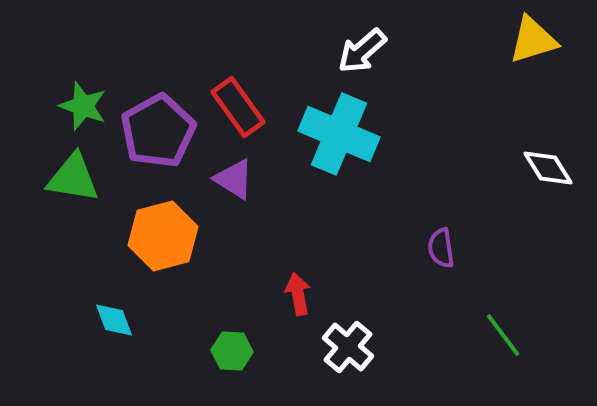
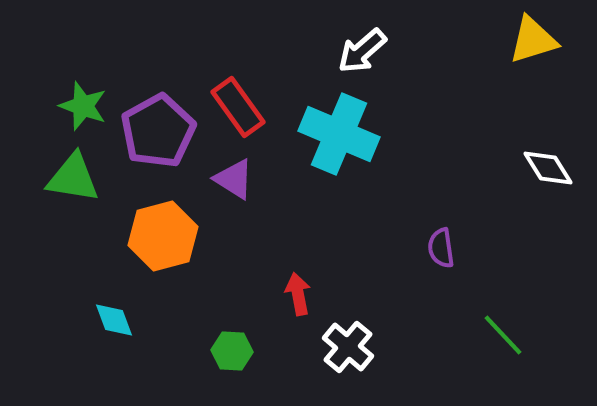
green line: rotated 6 degrees counterclockwise
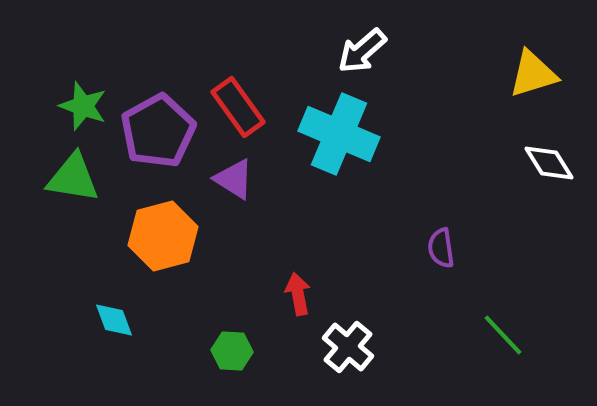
yellow triangle: moved 34 px down
white diamond: moved 1 px right, 5 px up
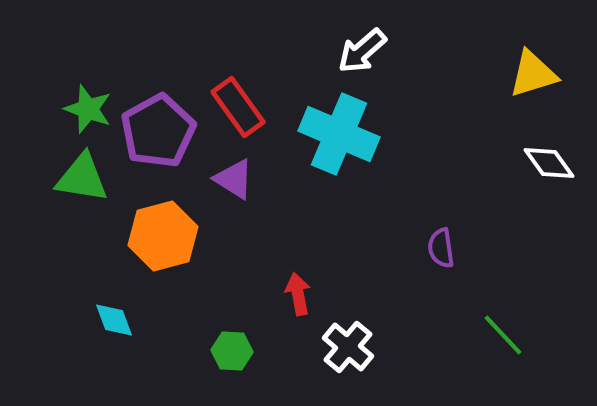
green star: moved 5 px right, 3 px down
white diamond: rotated 4 degrees counterclockwise
green triangle: moved 9 px right
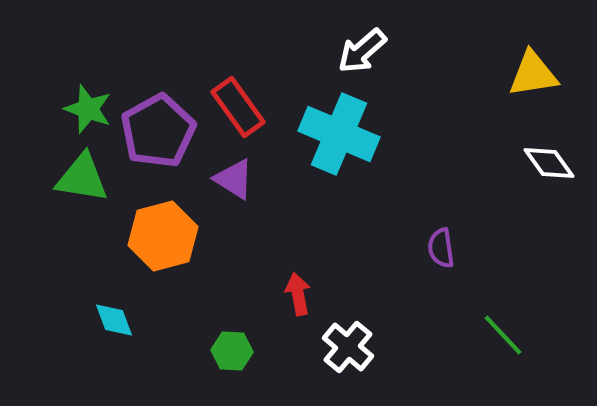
yellow triangle: rotated 8 degrees clockwise
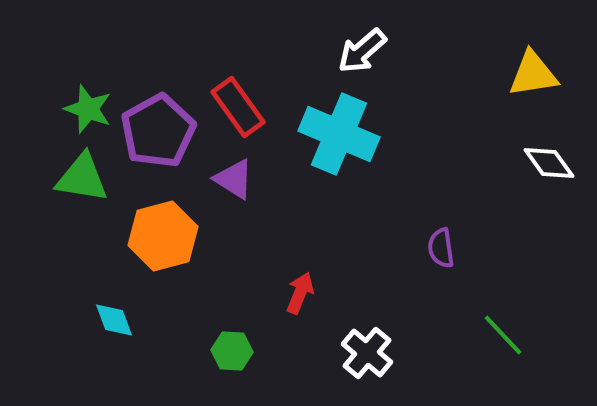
red arrow: moved 2 px right, 1 px up; rotated 33 degrees clockwise
white cross: moved 19 px right, 6 px down
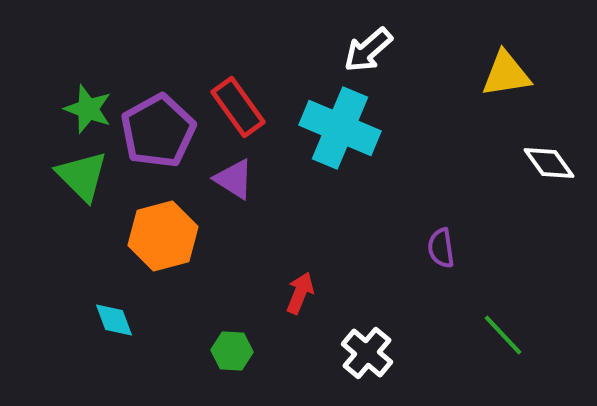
white arrow: moved 6 px right, 1 px up
yellow triangle: moved 27 px left
cyan cross: moved 1 px right, 6 px up
green triangle: moved 2 px up; rotated 36 degrees clockwise
